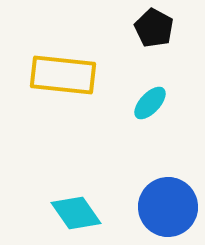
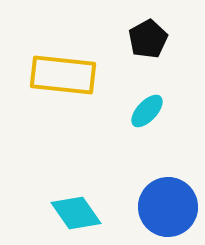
black pentagon: moved 6 px left, 11 px down; rotated 15 degrees clockwise
cyan ellipse: moved 3 px left, 8 px down
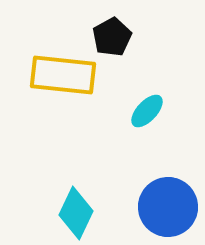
black pentagon: moved 36 px left, 2 px up
cyan diamond: rotated 60 degrees clockwise
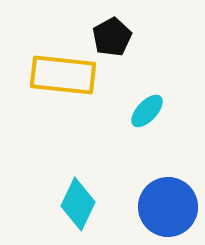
cyan diamond: moved 2 px right, 9 px up
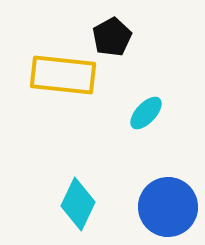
cyan ellipse: moved 1 px left, 2 px down
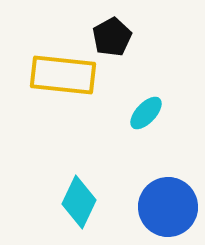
cyan diamond: moved 1 px right, 2 px up
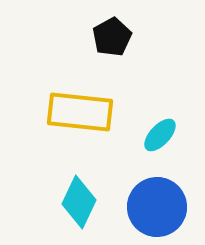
yellow rectangle: moved 17 px right, 37 px down
cyan ellipse: moved 14 px right, 22 px down
blue circle: moved 11 px left
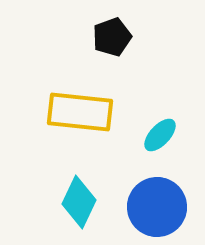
black pentagon: rotated 9 degrees clockwise
